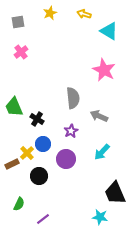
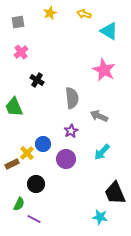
gray semicircle: moved 1 px left
black cross: moved 39 px up
black circle: moved 3 px left, 8 px down
purple line: moved 9 px left; rotated 64 degrees clockwise
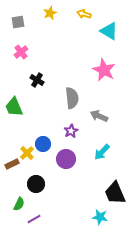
purple line: rotated 56 degrees counterclockwise
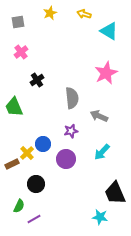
pink star: moved 2 px right, 3 px down; rotated 20 degrees clockwise
black cross: rotated 24 degrees clockwise
purple star: rotated 16 degrees clockwise
green semicircle: moved 2 px down
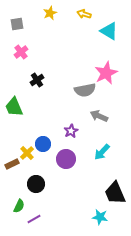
gray square: moved 1 px left, 2 px down
gray semicircle: moved 13 px right, 8 px up; rotated 85 degrees clockwise
purple star: rotated 16 degrees counterclockwise
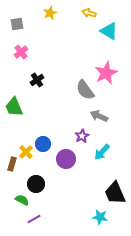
yellow arrow: moved 5 px right, 1 px up
gray semicircle: rotated 65 degrees clockwise
purple star: moved 11 px right, 5 px down
yellow cross: moved 1 px left, 1 px up
brown rectangle: rotated 48 degrees counterclockwise
green semicircle: moved 3 px right, 6 px up; rotated 88 degrees counterclockwise
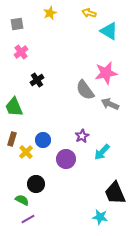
pink star: rotated 15 degrees clockwise
gray arrow: moved 11 px right, 12 px up
blue circle: moved 4 px up
brown rectangle: moved 25 px up
purple line: moved 6 px left
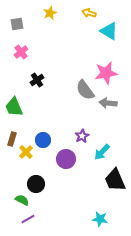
gray arrow: moved 2 px left, 1 px up; rotated 18 degrees counterclockwise
black trapezoid: moved 13 px up
cyan star: moved 2 px down
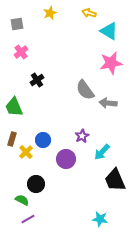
pink star: moved 5 px right, 10 px up
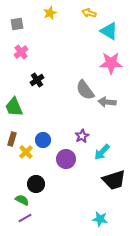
pink star: rotated 10 degrees clockwise
gray arrow: moved 1 px left, 1 px up
black trapezoid: moved 1 px left; rotated 85 degrees counterclockwise
purple line: moved 3 px left, 1 px up
